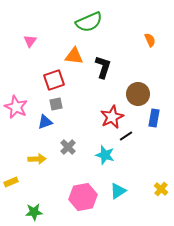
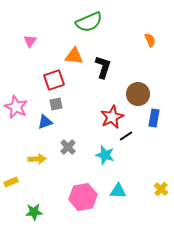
cyan triangle: rotated 36 degrees clockwise
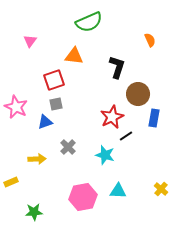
black L-shape: moved 14 px right
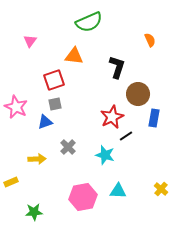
gray square: moved 1 px left
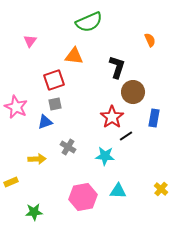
brown circle: moved 5 px left, 2 px up
red star: rotated 10 degrees counterclockwise
gray cross: rotated 14 degrees counterclockwise
cyan star: moved 1 px down; rotated 12 degrees counterclockwise
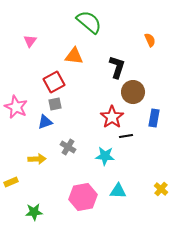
green semicircle: rotated 116 degrees counterclockwise
red square: moved 2 px down; rotated 10 degrees counterclockwise
black line: rotated 24 degrees clockwise
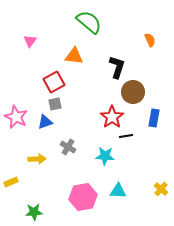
pink star: moved 10 px down
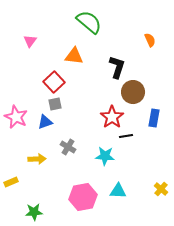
red square: rotated 15 degrees counterclockwise
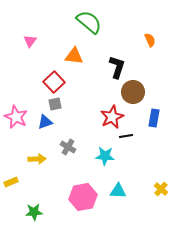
red star: rotated 10 degrees clockwise
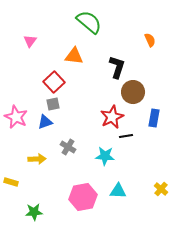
gray square: moved 2 px left
yellow rectangle: rotated 40 degrees clockwise
